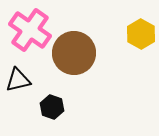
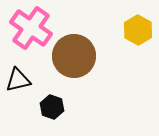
pink cross: moved 1 px right, 2 px up
yellow hexagon: moved 3 px left, 4 px up
brown circle: moved 3 px down
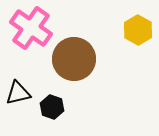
brown circle: moved 3 px down
black triangle: moved 13 px down
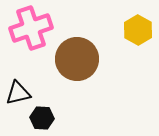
pink cross: rotated 36 degrees clockwise
brown circle: moved 3 px right
black hexagon: moved 10 px left, 11 px down; rotated 15 degrees counterclockwise
